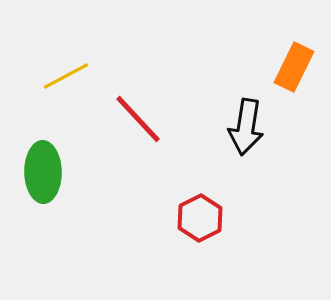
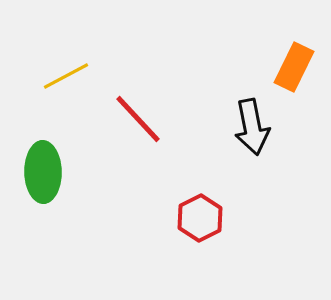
black arrow: moved 6 px right; rotated 20 degrees counterclockwise
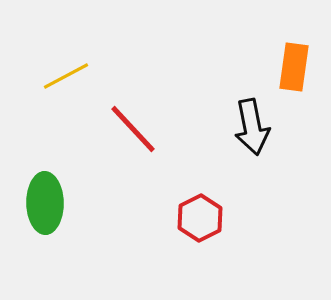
orange rectangle: rotated 18 degrees counterclockwise
red line: moved 5 px left, 10 px down
green ellipse: moved 2 px right, 31 px down
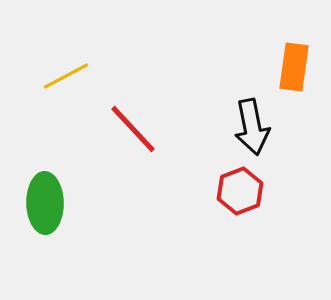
red hexagon: moved 40 px right, 27 px up; rotated 6 degrees clockwise
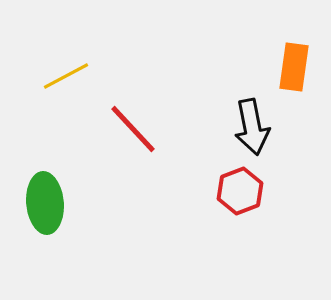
green ellipse: rotated 4 degrees counterclockwise
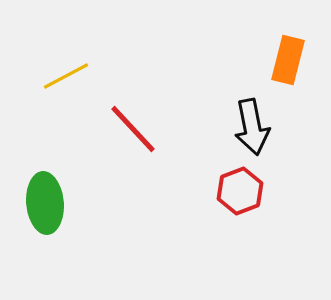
orange rectangle: moved 6 px left, 7 px up; rotated 6 degrees clockwise
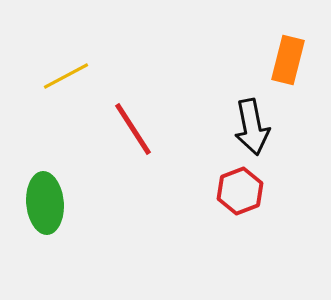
red line: rotated 10 degrees clockwise
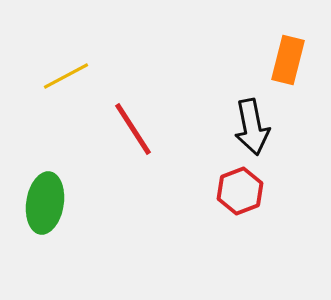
green ellipse: rotated 14 degrees clockwise
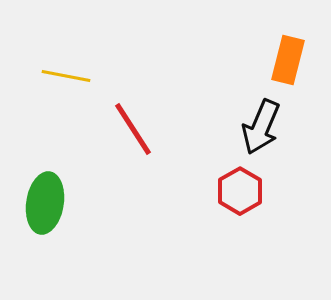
yellow line: rotated 39 degrees clockwise
black arrow: moved 9 px right; rotated 34 degrees clockwise
red hexagon: rotated 9 degrees counterclockwise
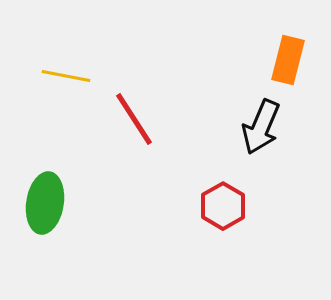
red line: moved 1 px right, 10 px up
red hexagon: moved 17 px left, 15 px down
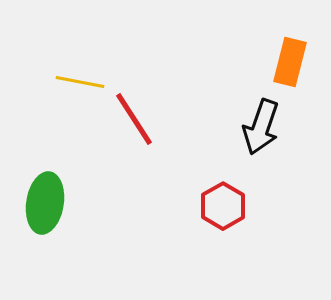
orange rectangle: moved 2 px right, 2 px down
yellow line: moved 14 px right, 6 px down
black arrow: rotated 4 degrees counterclockwise
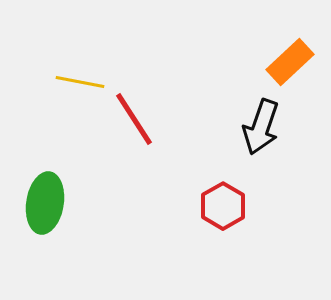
orange rectangle: rotated 33 degrees clockwise
